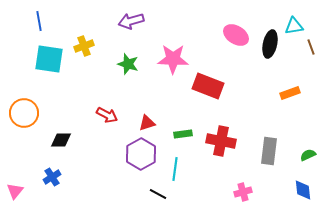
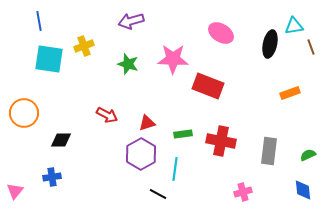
pink ellipse: moved 15 px left, 2 px up
blue cross: rotated 24 degrees clockwise
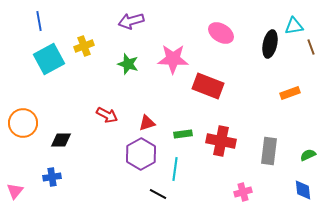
cyan square: rotated 36 degrees counterclockwise
orange circle: moved 1 px left, 10 px down
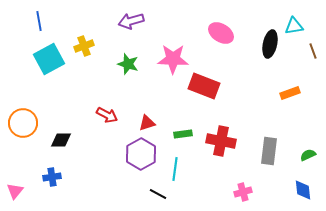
brown line: moved 2 px right, 4 px down
red rectangle: moved 4 px left
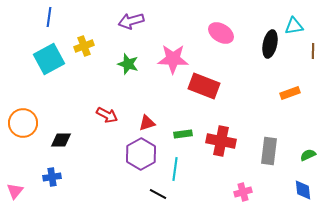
blue line: moved 10 px right, 4 px up; rotated 18 degrees clockwise
brown line: rotated 21 degrees clockwise
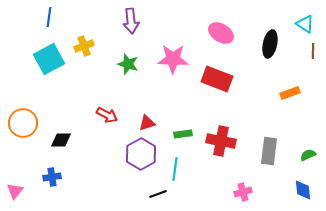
purple arrow: rotated 80 degrees counterclockwise
cyan triangle: moved 11 px right, 2 px up; rotated 42 degrees clockwise
red rectangle: moved 13 px right, 7 px up
black line: rotated 48 degrees counterclockwise
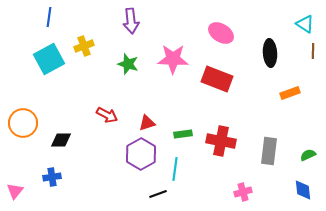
black ellipse: moved 9 px down; rotated 16 degrees counterclockwise
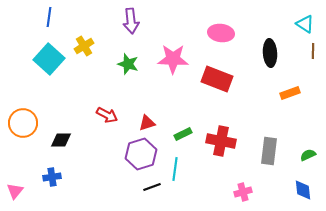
pink ellipse: rotated 25 degrees counterclockwise
yellow cross: rotated 12 degrees counterclockwise
cyan square: rotated 20 degrees counterclockwise
green rectangle: rotated 18 degrees counterclockwise
purple hexagon: rotated 12 degrees clockwise
black line: moved 6 px left, 7 px up
